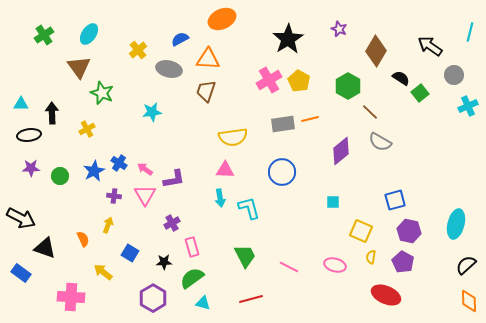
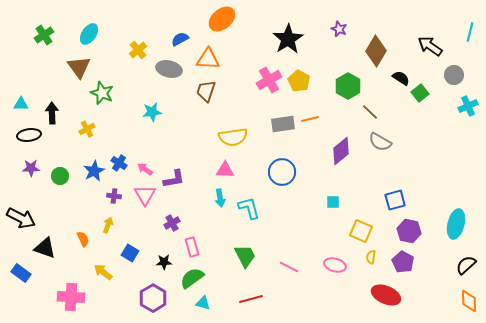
orange ellipse at (222, 19): rotated 16 degrees counterclockwise
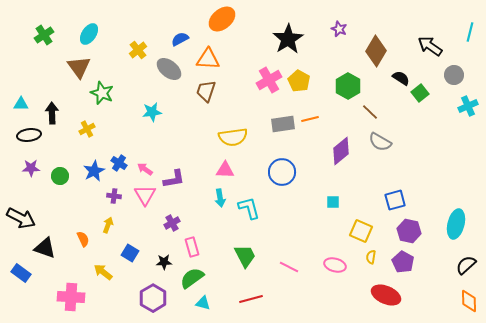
gray ellipse at (169, 69): rotated 25 degrees clockwise
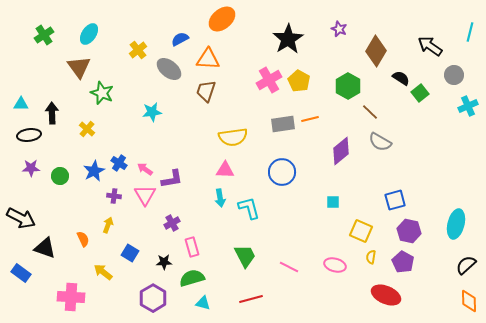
yellow cross at (87, 129): rotated 21 degrees counterclockwise
purple L-shape at (174, 179): moved 2 px left
green semicircle at (192, 278): rotated 20 degrees clockwise
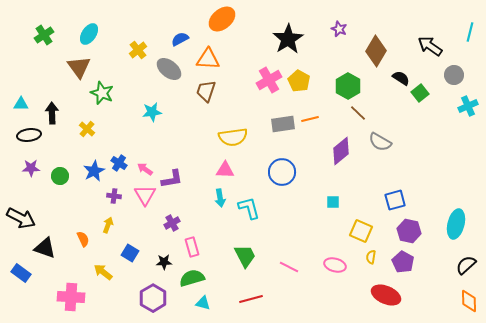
brown line at (370, 112): moved 12 px left, 1 px down
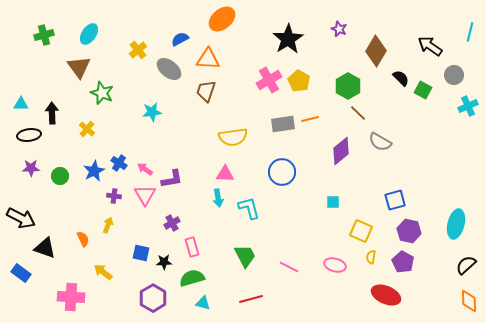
green cross at (44, 35): rotated 18 degrees clockwise
black semicircle at (401, 78): rotated 12 degrees clockwise
green square at (420, 93): moved 3 px right, 3 px up; rotated 24 degrees counterclockwise
pink triangle at (225, 170): moved 4 px down
cyan arrow at (220, 198): moved 2 px left
blue square at (130, 253): moved 11 px right; rotated 18 degrees counterclockwise
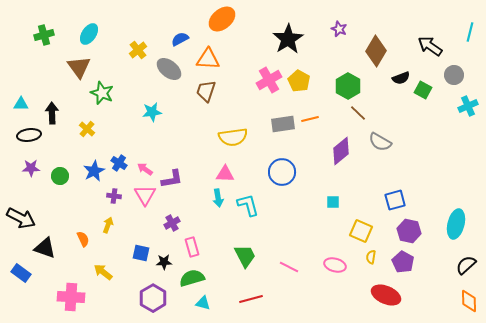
black semicircle at (401, 78): rotated 114 degrees clockwise
cyan L-shape at (249, 208): moved 1 px left, 3 px up
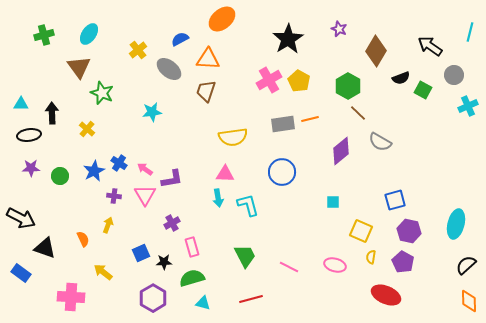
blue square at (141, 253): rotated 36 degrees counterclockwise
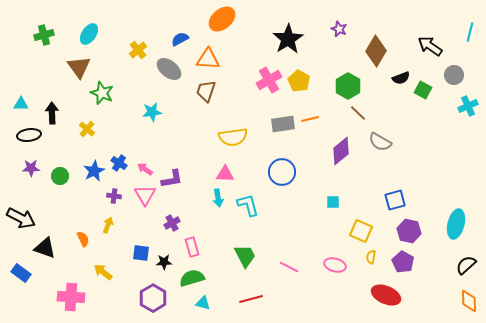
blue square at (141, 253): rotated 30 degrees clockwise
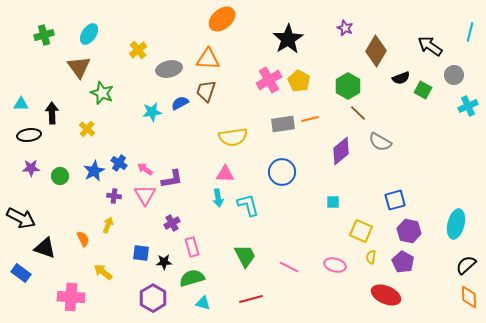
purple star at (339, 29): moved 6 px right, 1 px up
blue semicircle at (180, 39): moved 64 px down
gray ellipse at (169, 69): rotated 50 degrees counterclockwise
orange diamond at (469, 301): moved 4 px up
